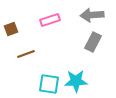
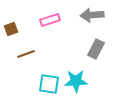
gray rectangle: moved 3 px right, 7 px down
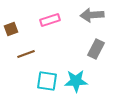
cyan square: moved 2 px left, 3 px up
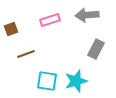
gray arrow: moved 5 px left
cyan star: rotated 15 degrees counterclockwise
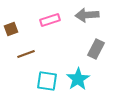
cyan star: moved 2 px right, 2 px up; rotated 15 degrees counterclockwise
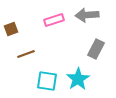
pink rectangle: moved 4 px right
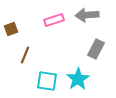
brown line: moved 1 px left, 1 px down; rotated 48 degrees counterclockwise
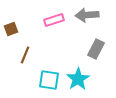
cyan square: moved 2 px right, 1 px up
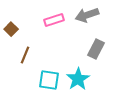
gray arrow: rotated 15 degrees counterclockwise
brown square: rotated 24 degrees counterclockwise
